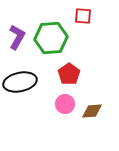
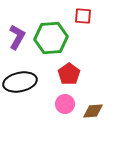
brown diamond: moved 1 px right
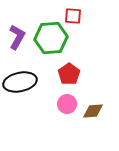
red square: moved 10 px left
pink circle: moved 2 px right
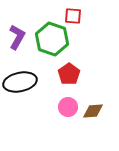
green hexagon: moved 1 px right, 1 px down; rotated 24 degrees clockwise
pink circle: moved 1 px right, 3 px down
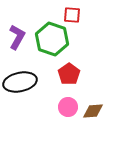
red square: moved 1 px left, 1 px up
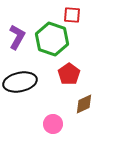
pink circle: moved 15 px left, 17 px down
brown diamond: moved 9 px left, 7 px up; rotated 20 degrees counterclockwise
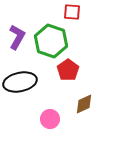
red square: moved 3 px up
green hexagon: moved 1 px left, 2 px down
red pentagon: moved 1 px left, 4 px up
pink circle: moved 3 px left, 5 px up
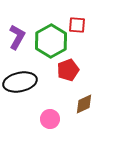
red square: moved 5 px right, 13 px down
green hexagon: rotated 12 degrees clockwise
red pentagon: rotated 15 degrees clockwise
